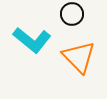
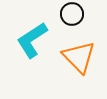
cyan L-shape: rotated 108 degrees clockwise
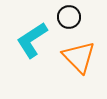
black circle: moved 3 px left, 3 px down
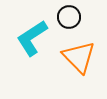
cyan L-shape: moved 2 px up
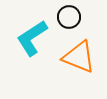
orange triangle: rotated 24 degrees counterclockwise
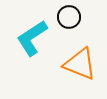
orange triangle: moved 1 px right, 7 px down
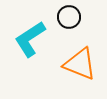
cyan L-shape: moved 2 px left, 1 px down
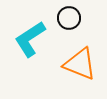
black circle: moved 1 px down
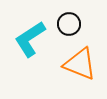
black circle: moved 6 px down
